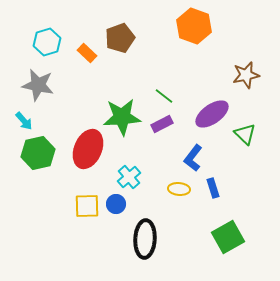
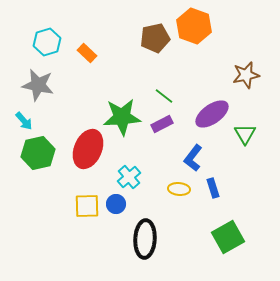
brown pentagon: moved 35 px right; rotated 8 degrees clockwise
green triangle: rotated 15 degrees clockwise
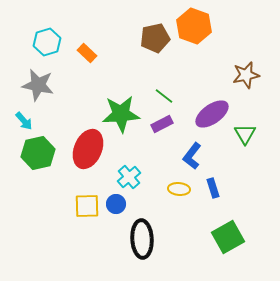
green star: moved 1 px left, 3 px up
blue L-shape: moved 1 px left, 2 px up
black ellipse: moved 3 px left; rotated 6 degrees counterclockwise
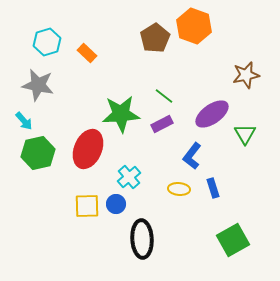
brown pentagon: rotated 20 degrees counterclockwise
green square: moved 5 px right, 3 px down
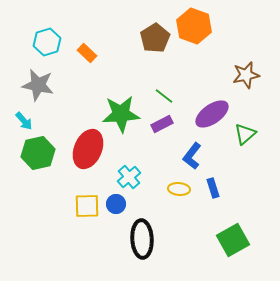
green triangle: rotated 20 degrees clockwise
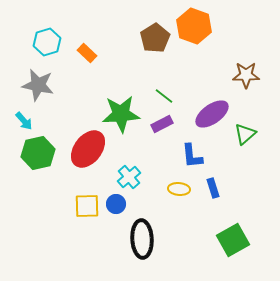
brown star: rotated 12 degrees clockwise
red ellipse: rotated 15 degrees clockwise
blue L-shape: rotated 44 degrees counterclockwise
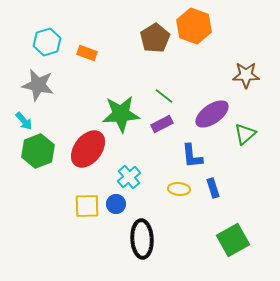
orange rectangle: rotated 24 degrees counterclockwise
green hexagon: moved 2 px up; rotated 8 degrees counterclockwise
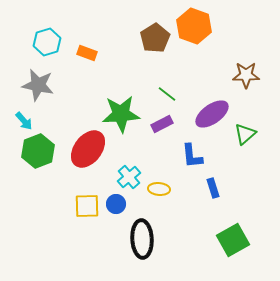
green line: moved 3 px right, 2 px up
yellow ellipse: moved 20 px left
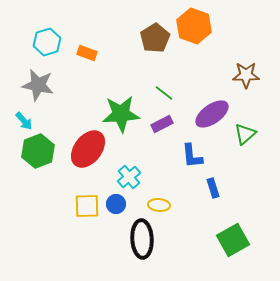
green line: moved 3 px left, 1 px up
yellow ellipse: moved 16 px down
